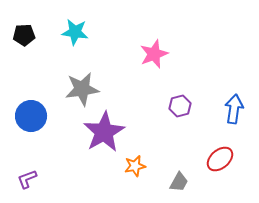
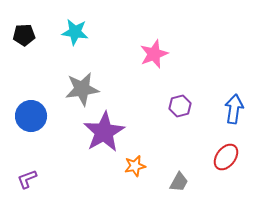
red ellipse: moved 6 px right, 2 px up; rotated 12 degrees counterclockwise
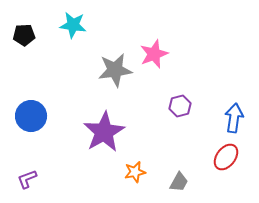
cyan star: moved 2 px left, 7 px up
gray star: moved 33 px right, 19 px up
blue arrow: moved 9 px down
orange star: moved 6 px down
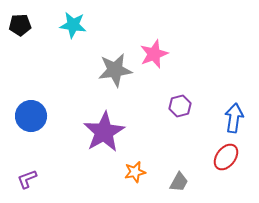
black pentagon: moved 4 px left, 10 px up
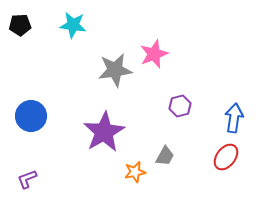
gray trapezoid: moved 14 px left, 26 px up
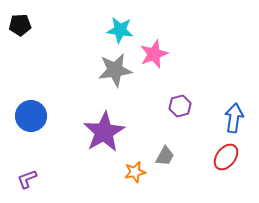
cyan star: moved 47 px right, 5 px down
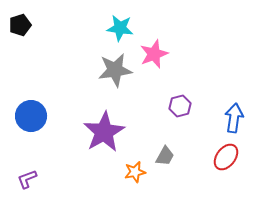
black pentagon: rotated 15 degrees counterclockwise
cyan star: moved 2 px up
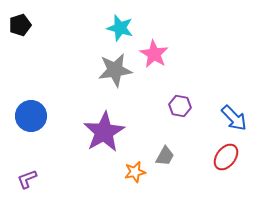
cyan star: rotated 8 degrees clockwise
pink star: rotated 20 degrees counterclockwise
purple hexagon: rotated 25 degrees clockwise
blue arrow: rotated 128 degrees clockwise
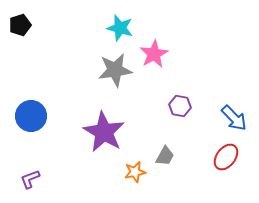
pink star: rotated 12 degrees clockwise
purple star: rotated 12 degrees counterclockwise
purple L-shape: moved 3 px right
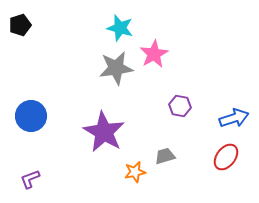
gray star: moved 1 px right, 2 px up
blue arrow: rotated 64 degrees counterclockwise
gray trapezoid: rotated 135 degrees counterclockwise
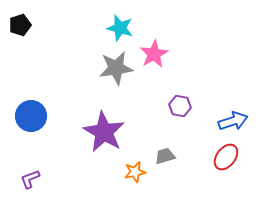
blue arrow: moved 1 px left, 3 px down
